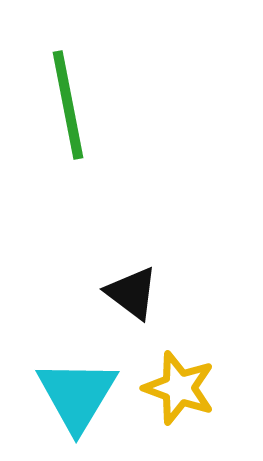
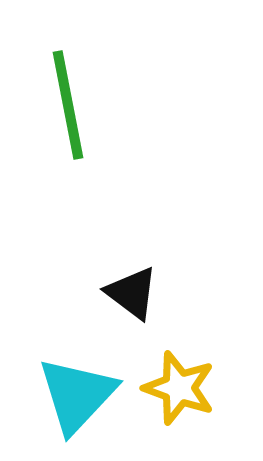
cyan triangle: rotated 12 degrees clockwise
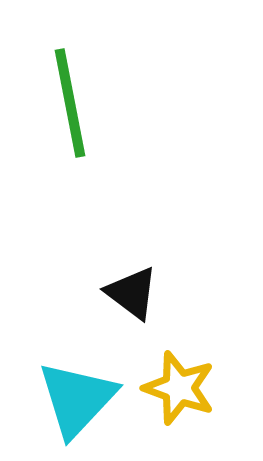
green line: moved 2 px right, 2 px up
cyan triangle: moved 4 px down
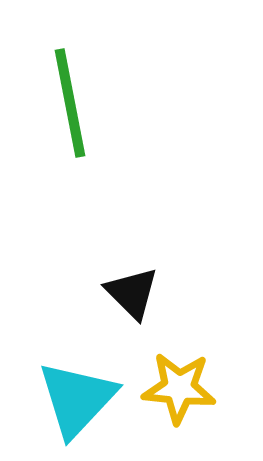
black triangle: rotated 8 degrees clockwise
yellow star: rotated 14 degrees counterclockwise
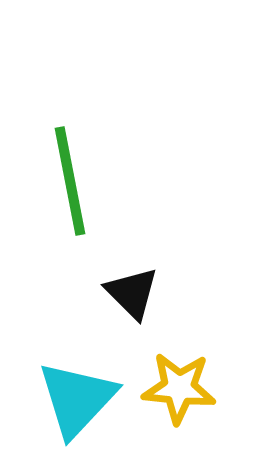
green line: moved 78 px down
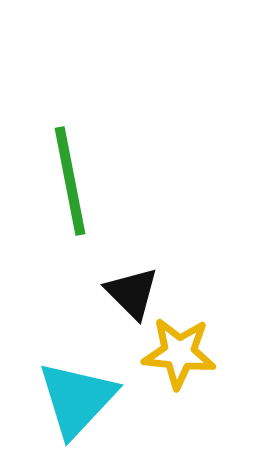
yellow star: moved 35 px up
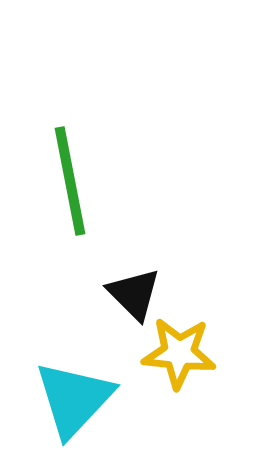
black triangle: moved 2 px right, 1 px down
cyan triangle: moved 3 px left
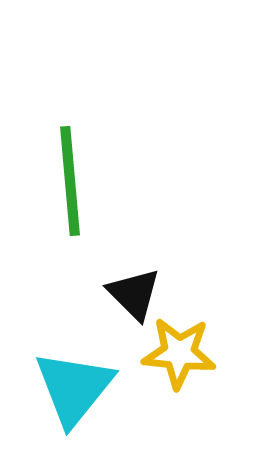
green line: rotated 6 degrees clockwise
cyan triangle: moved 11 px up; rotated 4 degrees counterclockwise
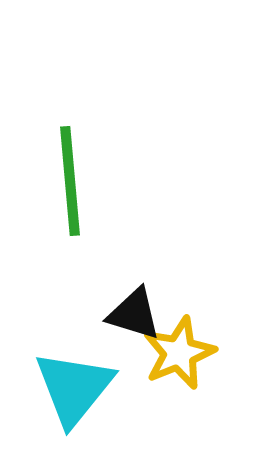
black triangle: moved 20 px down; rotated 28 degrees counterclockwise
yellow star: rotated 28 degrees counterclockwise
